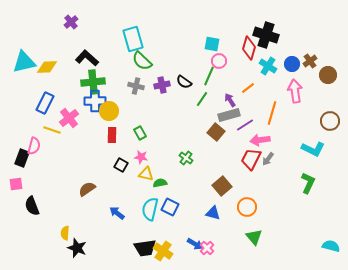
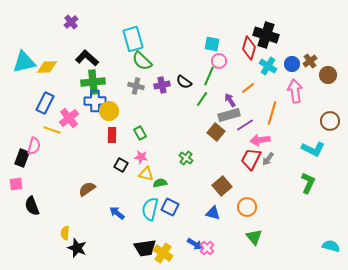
yellow cross at (163, 251): moved 2 px down
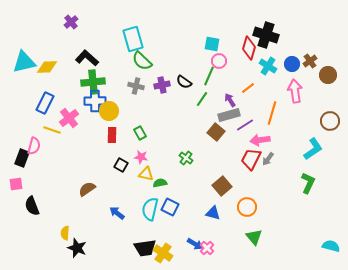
cyan L-shape at (313, 149): rotated 60 degrees counterclockwise
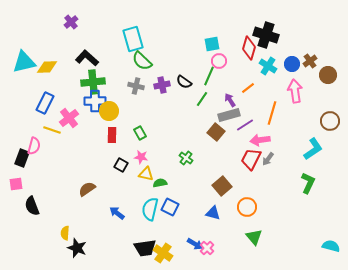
cyan square at (212, 44): rotated 21 degrees counterclockwise
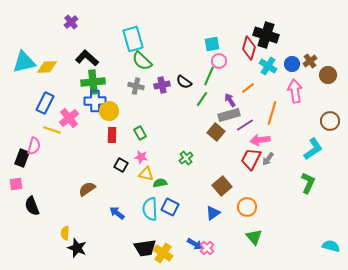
green cross at (186, 158): rotated 16 degrees clockwise
cyan semicircle at (150, 209): rotated 15 degrees counterclockwise
blue triangle at (213, 213): rotated 49 degrees counterclockwise
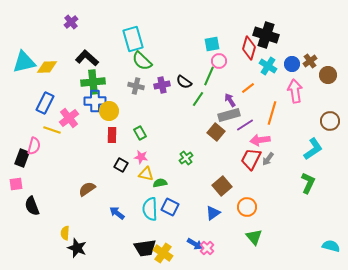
green line at (202, 99): moved 4 px left
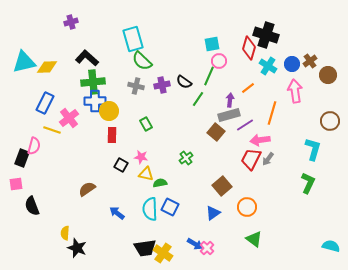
purple cross at (71, 22): rotated 24 degrees clockwise
purple arrow at (230, 100): rotated 40 degrees clockwise
green rectangle at (140, 133): moved 6 px right, 9 px up
cyan L-shape at (313, 149): rotated 40 degrees counterclockwise
green triangle at (254, 237): moved 2 px down; rotated 12 degrees counterclockwise
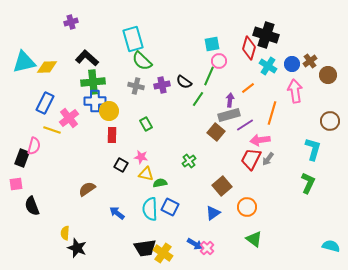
green cross at (186, 158): moved 3 px right, 3 px down
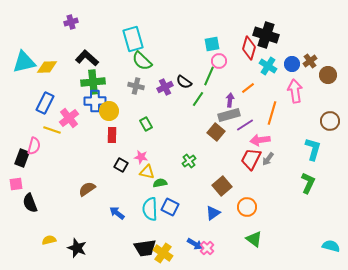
purple cross at (162, 85): moved 3 px right, 2 px down; rotated 14 degrees counterclockwise
yellow triangle at (146, 174): moved 1 px right, 2 px up
black semicircle at (32, 206): moved 2 px left, 3 px up
yellow semicircle at (65, 233): moved 16 px left, 7 px down; rotated 72 degrees clockwise
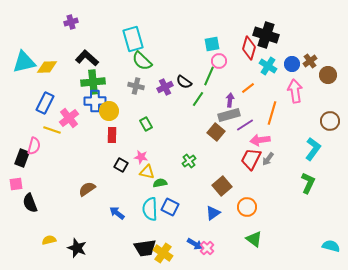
cyan L-shape at (313, 149): rotated 20 degrees clockwise
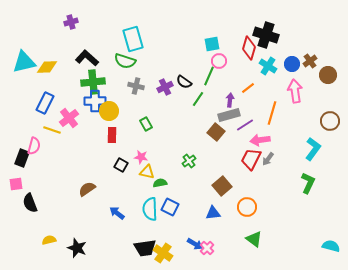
green semicircle at (142, 61): moved 17 px left; rotated 25 degrees counterclockwise
blue triangle at (213, 213): rotated 28 degrees clockwise
